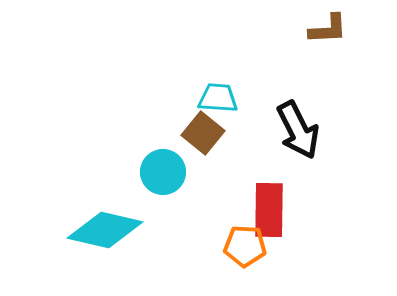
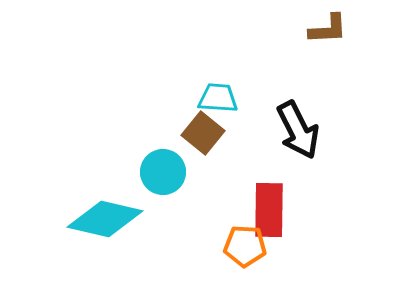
cyan diamond: moved 11 px up
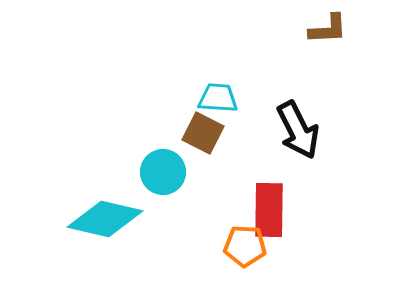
brown square: rotated 12 degrees counterclockwise
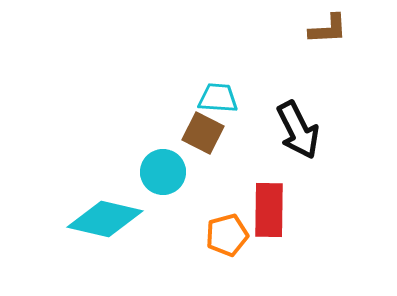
orange pentagon: moved 18 px left, 11 px up; rotated 18 degrees counterclockwise
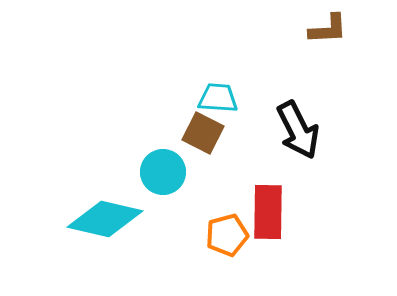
red rectangle: moved 1 px left, 2 px down
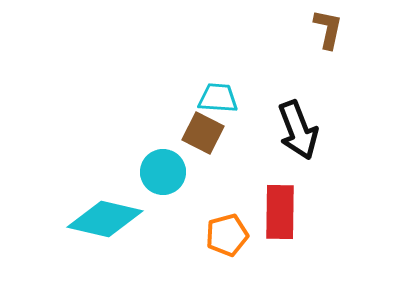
brown L-shape: rotated 75 degrees counterclockwise
black arrow: rotated 6 degrees clockwise
red rectangle: moved 12 px right
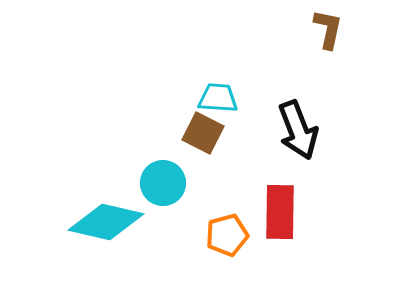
cyan circle: moved 11 px down
cyan diamond: moved 1 px right, 3 px down
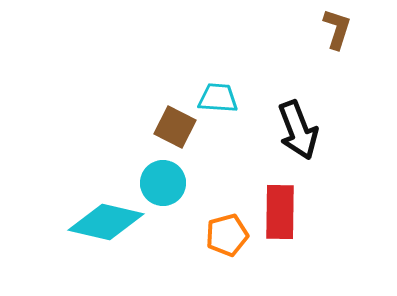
brown L-shape: moved 9 px right; rotated 6 degrees clockwise
brown square: moved 28 px left, 6 px up
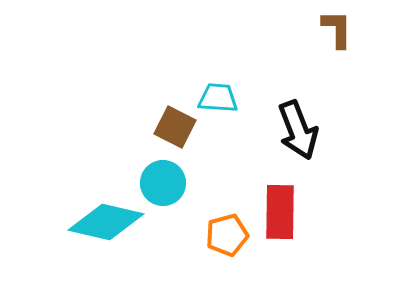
brown L-shape: rotated 18 degrees counterclockwise
